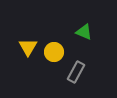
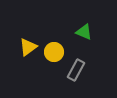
yellow triangle: rotated 24 degrees clockwise
gray rectangle: moved 2 px up
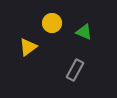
yellow circle: moved 2 px left, 29 px up
gray rectangle: moved 1 px left
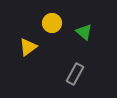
green triangle: rotated 18 degrees clockwise
gray rectangle: moved 4 px down
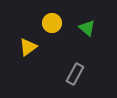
green triangle: moved 3 px right, 4 px up
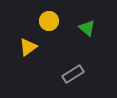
yellow circle: moved 3 px left, 2 px up
gray rectangle: moved 2 px left; rotated 30 degrees clockwise
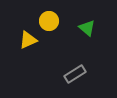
yellow triangle: moved 7 px up; rotated 12 degrees clockwise
gray rectangle: moved 2 px right
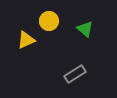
green triangle: moved 2 px left, 1 px down
yellow triangle: moved 2 px left
